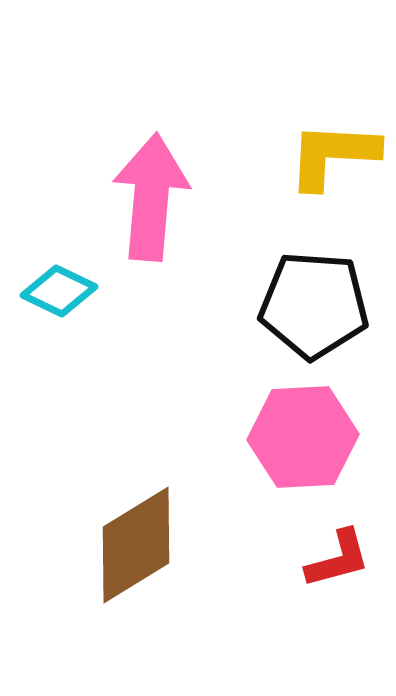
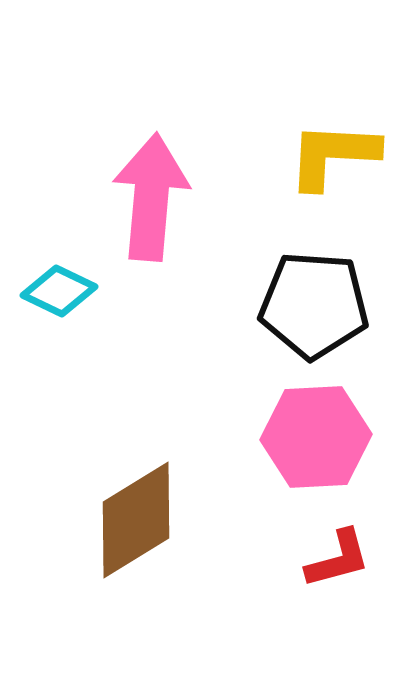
pink hexagon: moved 13 px right
brown diamond: moved 25 px up
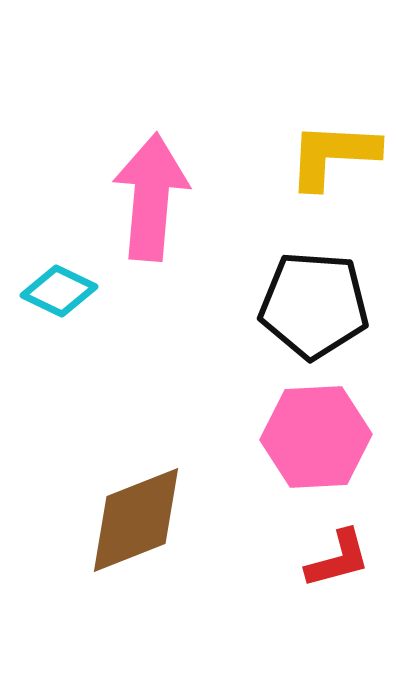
brown diamond: rotated 10 degrees clockwise
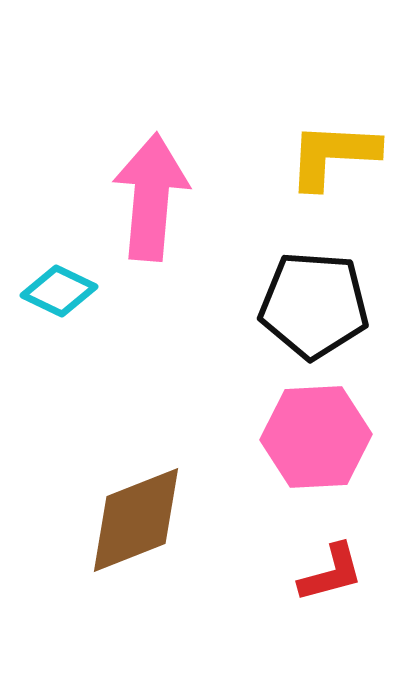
red L-shape: moved 7 px left, 14 px down
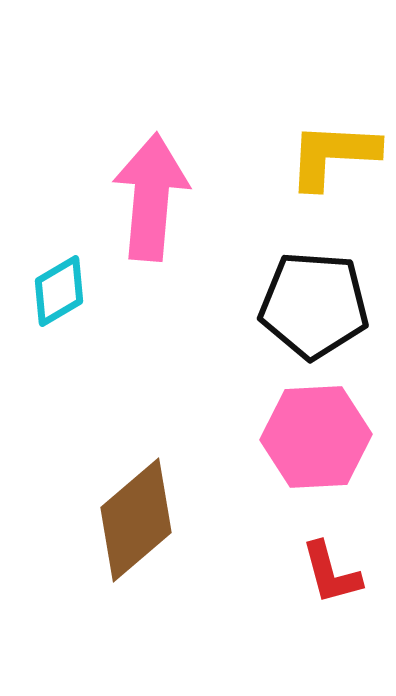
cyan diamond: rotated 56 degrees counterclockwise
brown diamond: rotated 19 degrees counterclockwise
red L-shape: rotated 90 degrees clockwise
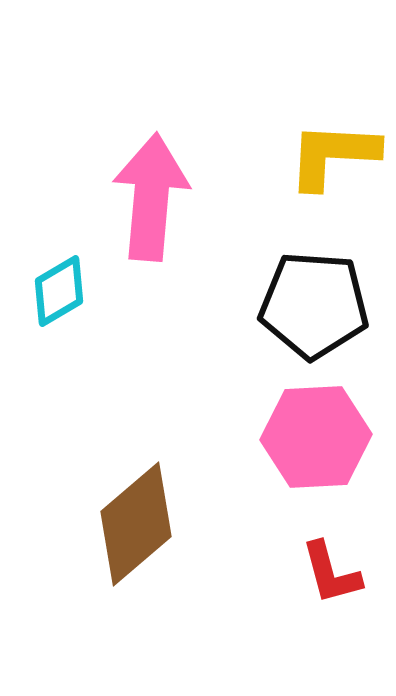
brown diamond: moved 4 px down
